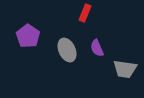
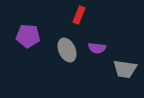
red rectangle: moved 6 px left, 2 px down
purple pentagon: rotated 30 degrees counterclockwise
purple semicircle: rotated 60 degrees counterclockwise
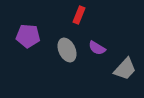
purple semicircle: rotated 24 degrees clockwise
gray trapezoid: rotated 55 degrees counterclockwise
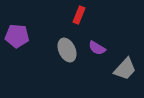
purple pentagon: moved 11 px left
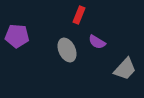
purple semicircle: moved 6 px up
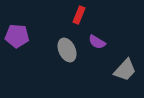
gray trapezoid: moved 1 px down
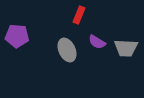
gray trapezoid: moved 1 px right, 22 px up; rotated 50 degrees clockwise
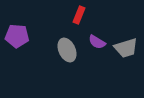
gray trapezoid: rotated 20 degrees counterclockwise
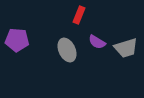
purple pentagon: moved 4 px down
